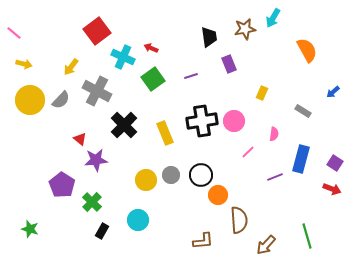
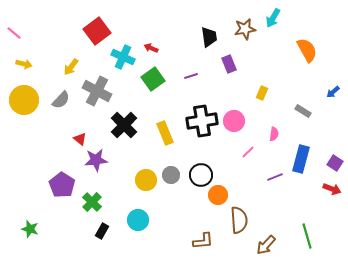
yellow circle at (30, 100): moved 6 px left
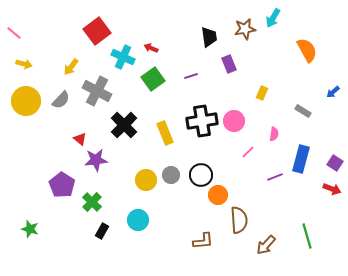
yellow circle at (24, 100): moved 2 px right, 1 px down
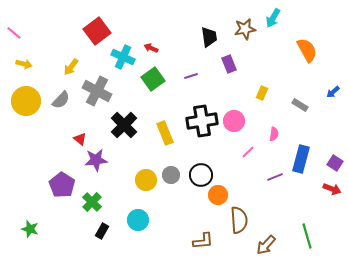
gray rectangle at (303, 111): moved 3 px left, 6 px up
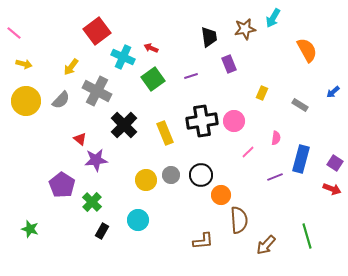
pink semicircle at (274, 134): moved 2 px right, 4 px down
orange circle at (218, 195): moved 3 px right
